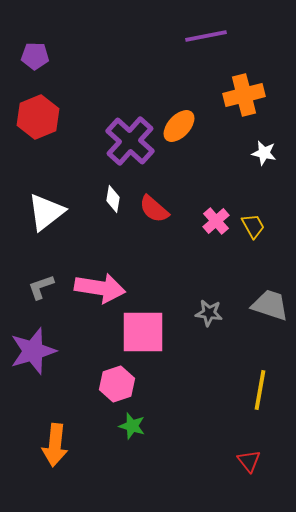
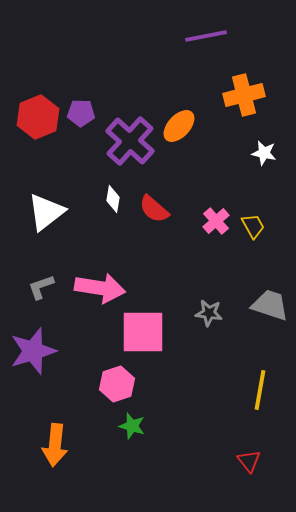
purple pentagon: moved 46 px right, 57 px down
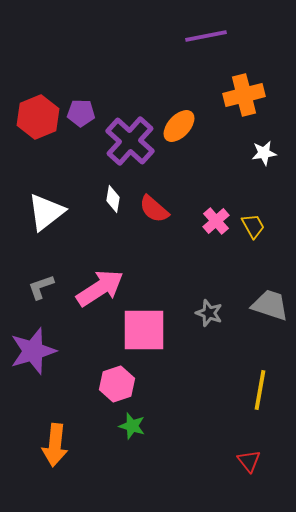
white star: rotated 20 degrees counterclockwise
pink arrow: rotated 42 degrees counterclockwise
gray star: rotated 12 degrees clockwise
pink square: moved 1 px right, 2 px up
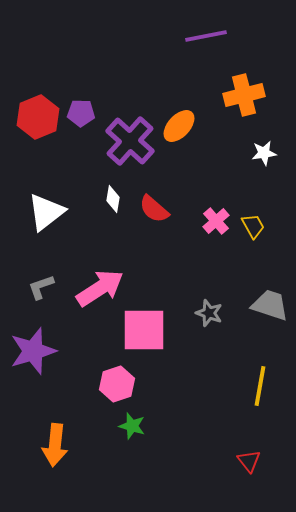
yellow line: moved 4 px up
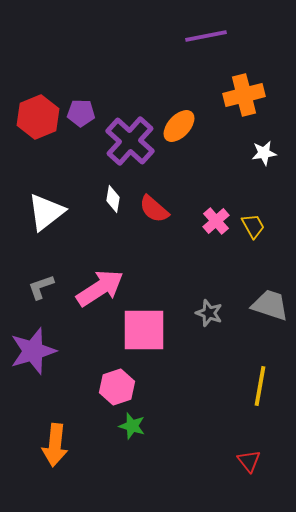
pink hexagon: moved 3 px down
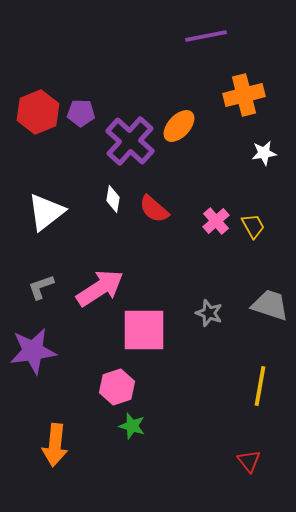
red hexagon: moved 5 px up
purple star: rotated 9 degrees clockwise
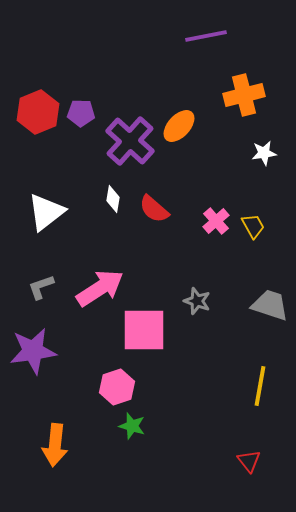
gray star: moved 12 px left, 12 px up
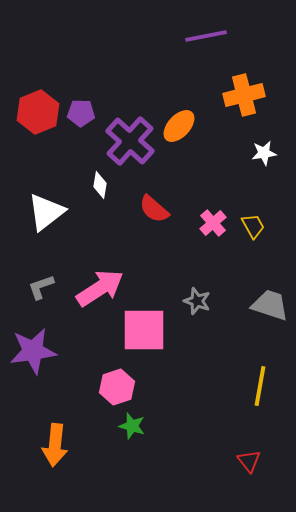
white diamond: moved 13 px left, 14 px up
pink cross: moved 3 px left, 2 px down
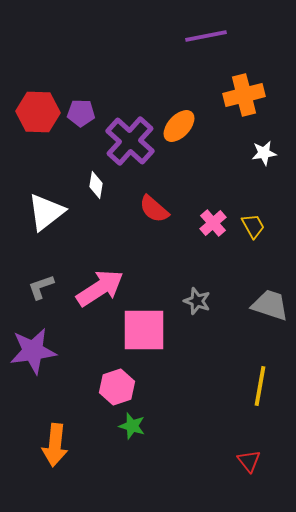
red hexagon: rotated 24 degrees clockwise
white diamond: moved 4 px left
